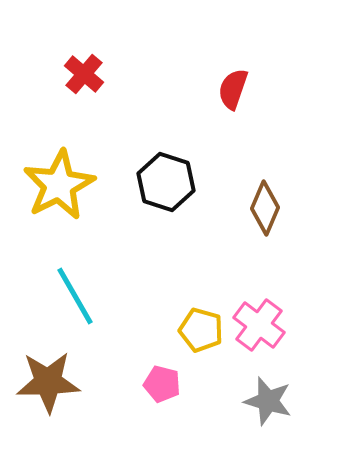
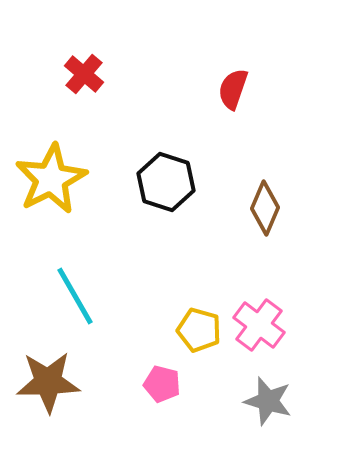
yellow star: moved 8 px left, 6 px up
yellow pentagon: moved 2 px left
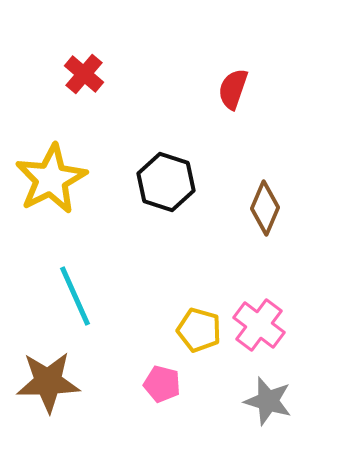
cyan line: rotated 6 degrees clockwise
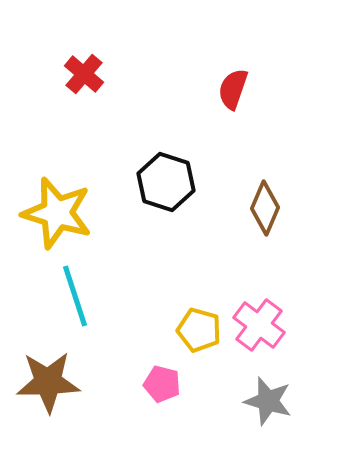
yellow star: moved 6 px right, 34 px down; rotated 28 degrees counterclockwise
cyan line: rotated 6 degrees clockwise
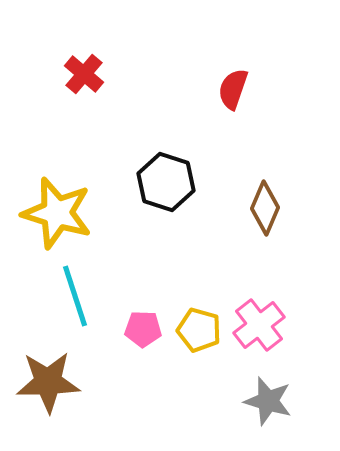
pink cross: rotated 15 degrees clockwise
pink pentagon: moved 19 px left, 55 px up; rotated 12 degrees counterclockwise
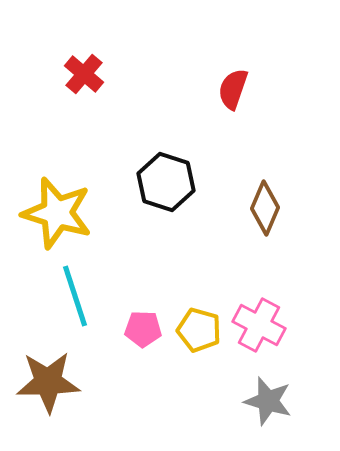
pink cross: rotated 24 degrees counterclockwise
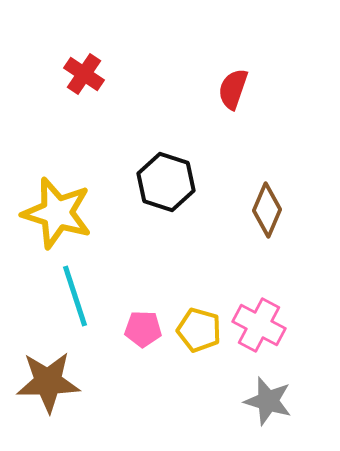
red cross: rotated 6 degrees counterclockwise
brown diamond: moved 2 px right, 2 px down
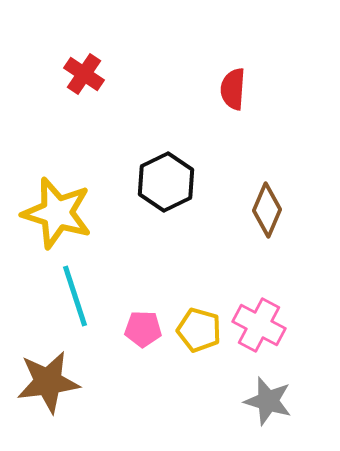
red semicircle: rotated 15 degrees counterclockwise
black hexagon: rotated 16 degrees clockwise
brown star: rotated 6 degrees counterclockwise
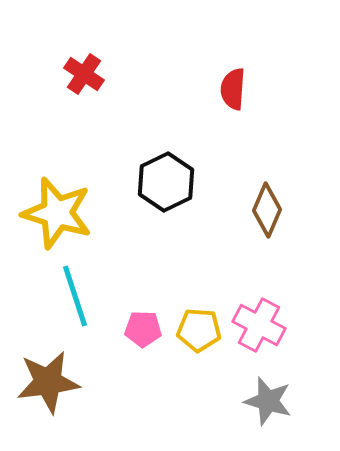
yellow pentagon: rotated 12 degrees counterclockwise
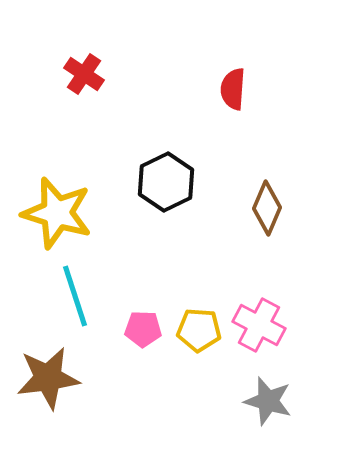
brown diamond: moved 2 px up
brown star: moved 4 px up
